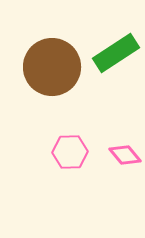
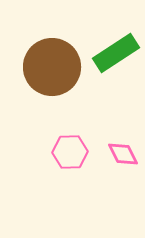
pink diamond: moved 2 px left, 1 px up; rotated 12 degrees clockwise
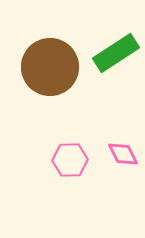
brown circle: moved 2 px left
pink hexagon: moved 8 px down
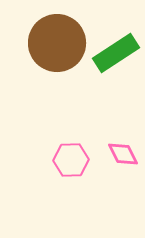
brown circle: moved 7 px right, 24 px up
pink hexagon: moved 1 px right
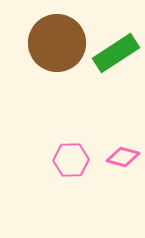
pink diamond: moved 3 px down; rotated 48 degrees counterclockwise
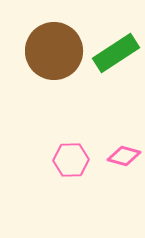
brown circle: moved 3 px left, 8 px down
pink diamond: moved 1 px right, 1 px up
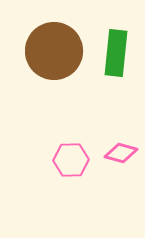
green rectangle: rotated 51 degrees counterclockwise
pink diamond: moved 3 px left, 3 px up
